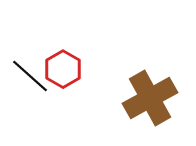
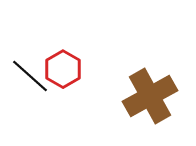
brown cross: moved 2 px up
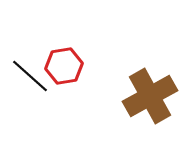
red hexagon: moved 1 px right, 3 px up; rotated 21 degrees clockwise
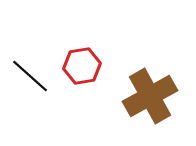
red hexagon: moved 18 px right
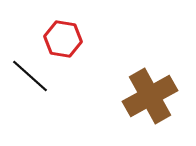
red hexagon: moved 19 px left, 27 px up; rotated 18 degrees clockwise
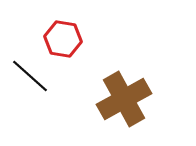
brown cross: moved 26 px left, 3 px down
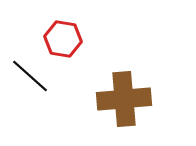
brown cross: rotated 24 degrees clockwise
